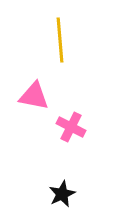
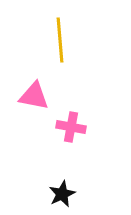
pink cross: rotated 16 degrees counterclockwise
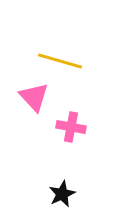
yellow line: moved 21 px down; rotated 69 degrees counterclockwise
pink triangle: moved 1 px down; rotated 36 degrees clockwise
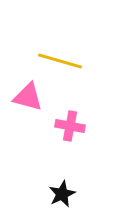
pink triangle: moved 6 px left; rotated 32 degrees counterclockwise
pink cross: moved 1 px left, 1 px up
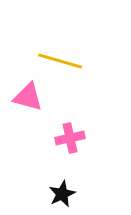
pink cross: moved 12 px down; rotated 24 degrees counterclockwise
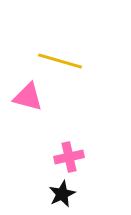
pink cross: moved 1 px left, 19 px down
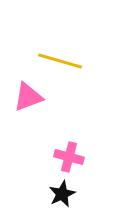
pink triangle: rotated 36 degrees counterclockwise
pink cross: rotated 28 degrees clockwise
